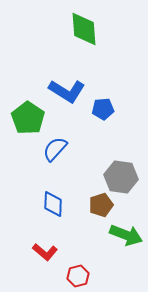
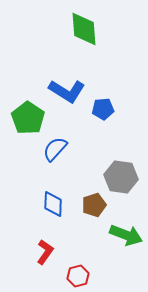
brown pentagon: moved 7 px left
red L-shape: rotated 95 degrees counterclockwise
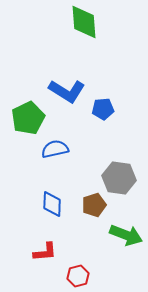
green diamond: moved 7 px up
green pentagon: rotated 12 degrees clockwise
blue semicircle: rotated 36 degrees clockwise
gray hexagon: moved 2 px left, 1 px down
blue diamond: moved 1 px left
red L-shape: rotated 50 degrees clockwise
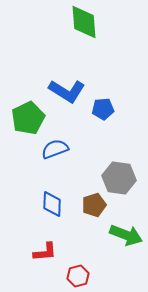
blue semicircle: rotated 8 degrees counterclockwise
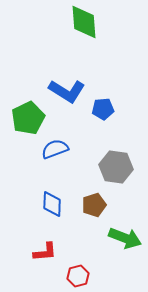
gray hexagon: moved 3 px left, 11 px up
green arrow: moved 1 px left, 3 px down
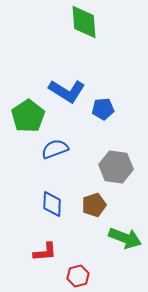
green pentagon: moved 2 px up; rotated 8 degrees counterclockwise
